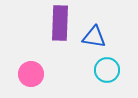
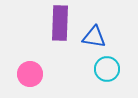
cyan circle: moved 1 px up
pink circle: moved 1 px left
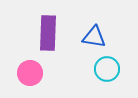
purple rectangle: moved 12 px left, 10 px down
pink circle: moved 1 px up
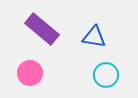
purple rectangle: moved 6 px left, 4 px up; rotated 52 degrees counterclockwise
cyan circle: moved 1 px left, 6 px down
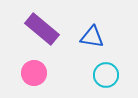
blue triangle: moved 2 px left
pink circle: moved 4 px right
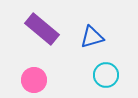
blue triangle: rotated 25 degrees counterclockwise
pink circle: moved 7 px down
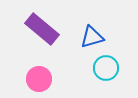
cyan circle: moved 7 px up
pink circle: moved 5 px right, 1 px up
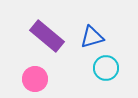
purple rectangle: moved 5 px right, 7 px down
pink circle: moved 4 px left
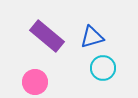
cyan circle: moved 3 px left
pink circle: moved 3 px down
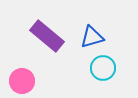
pink circle: moved 13 px left, 1 px up
